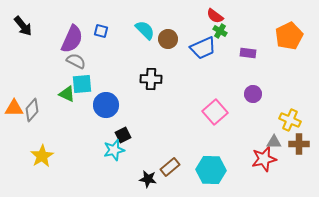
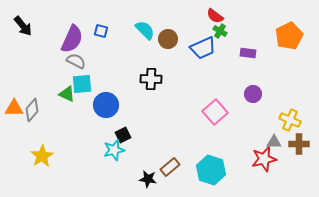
cyan hexagon: rotated 16 degrees clockwise
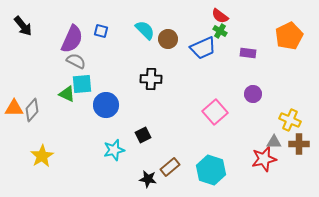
red semicircle: moved 5 px right
black square: moved 20 px right
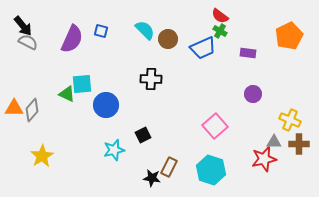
gray semicircle: moved 48 px left, 19 px up
pink square: moved 14 px down
brown rectangle: moved 1 px left; rotated 24 degrees counterclockwise
black star: moved 4 px right, 1 px up
